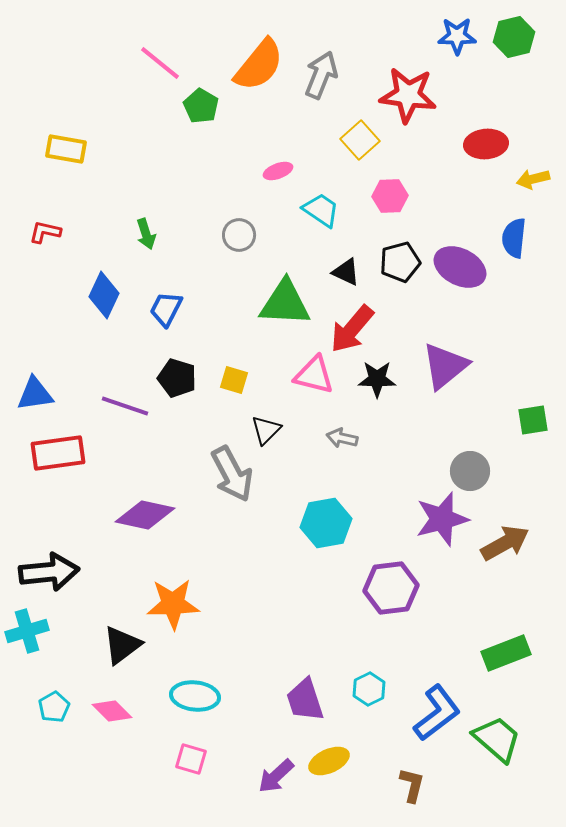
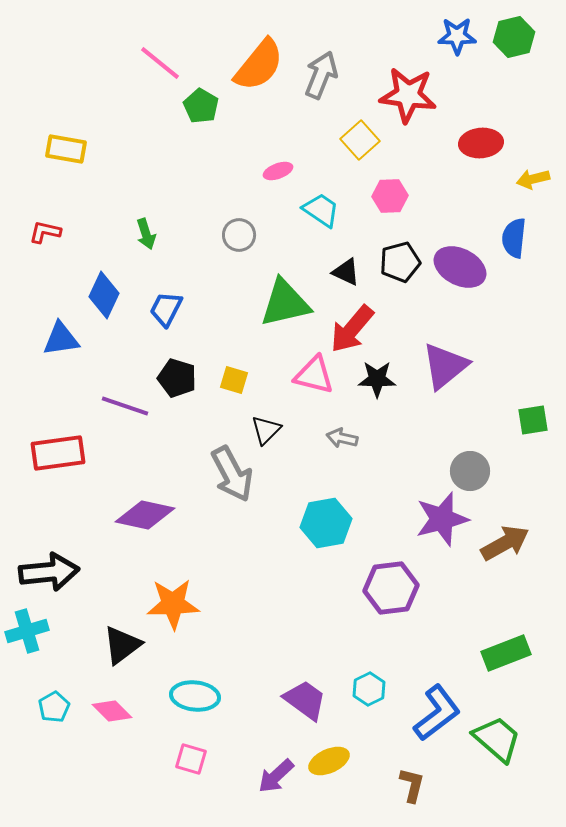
red ellipse at (486, 144): moved 5 px left, 1 px up
green triangle at (285, 303): rotated 16 degrees counterclockwise
blue triangle at (35, 394): moved 26 px right, 55 px up
purple trapezoid at (305, 700): rotated 144 degrees clockwise
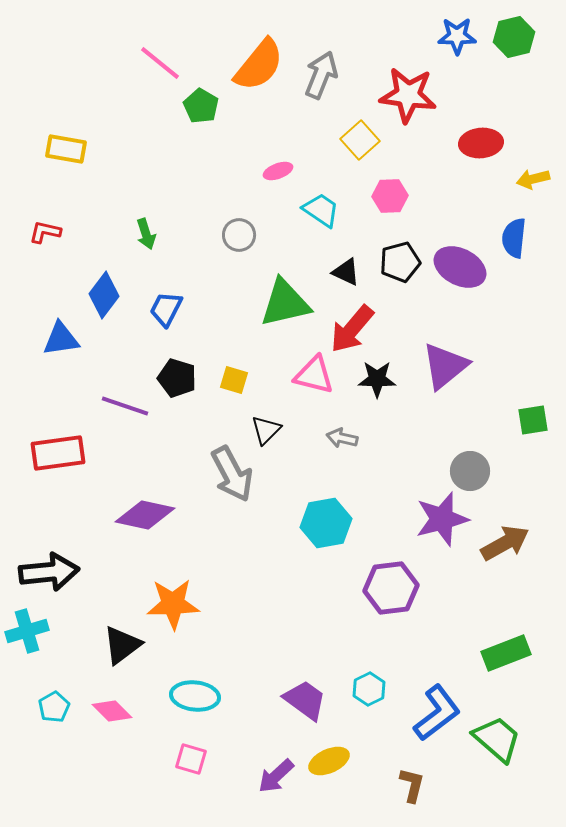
blue diamond at (104, 295): rotated 12 degrees clockwise
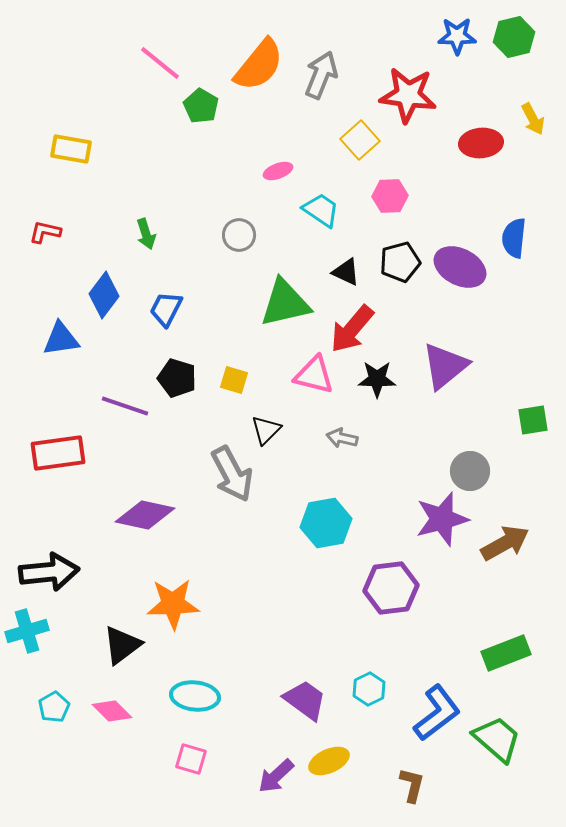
yellow rectangle at (66, 149): moved 5 px right
yellow arrow at (533, 179): moved 60 px up; rotated 104 degrees counterclockwise
